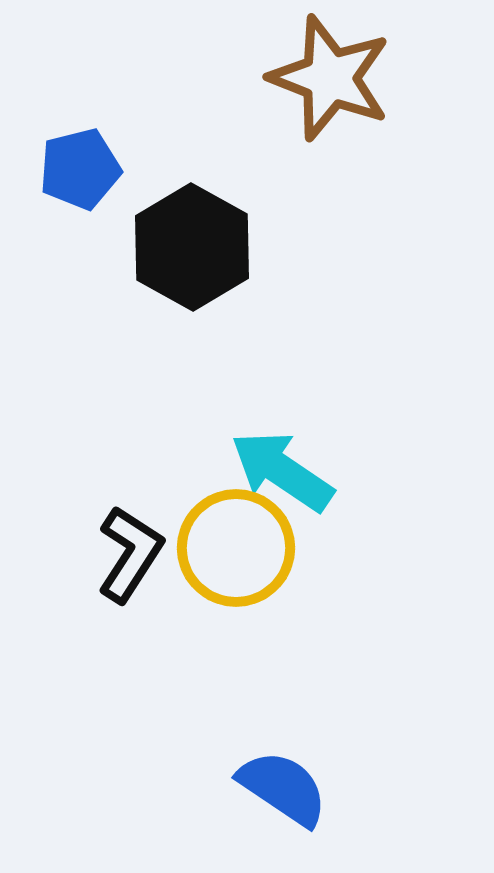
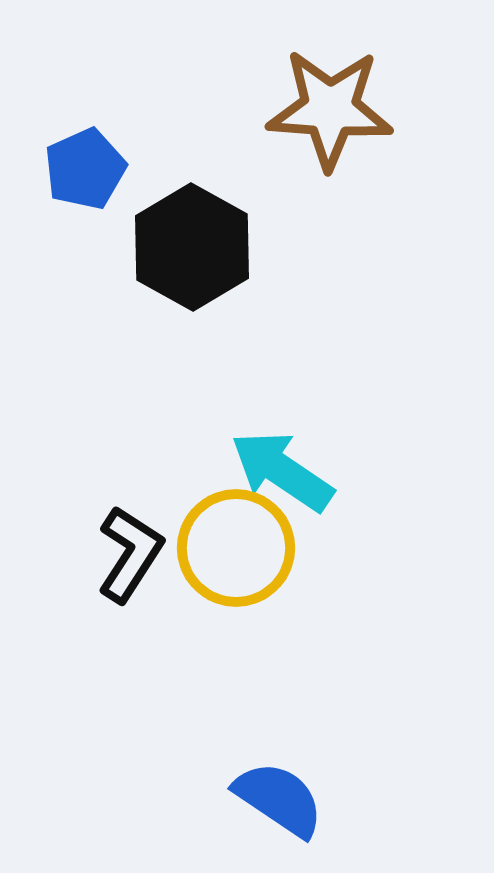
brown star: moved 31 px down; rotated 17 degrees counterclockwise
blue pentagon: moved 5 px right; rotated 10 degrees counterclockwise
blue semicircle: moved 4 px left, 11 px down
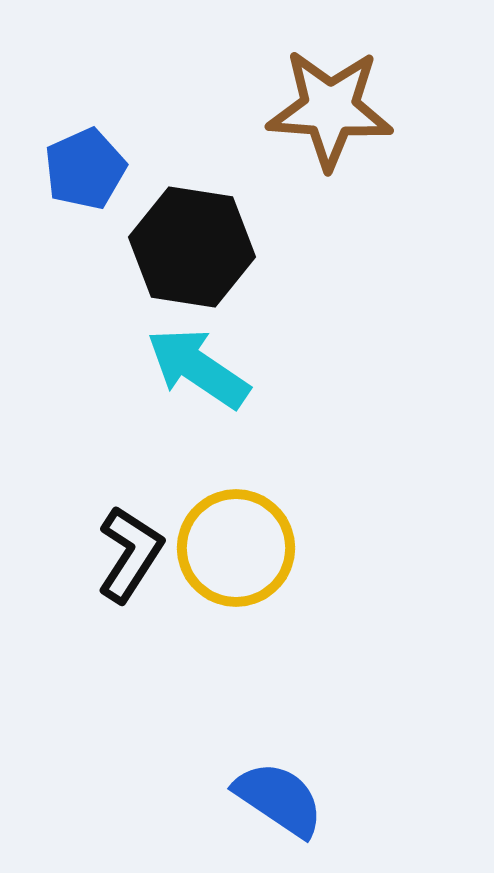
black hexagon: rotated 20 degrees counterclockwise
cyan arrow: moved 84 px left, 103 px up
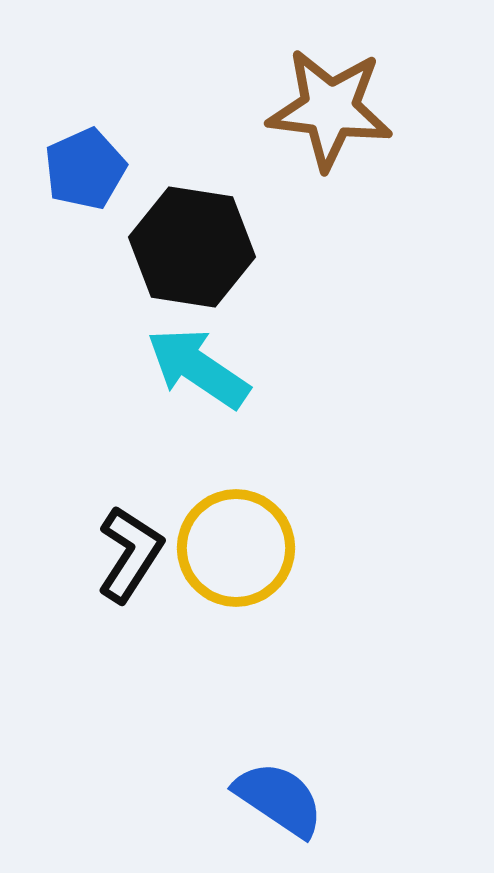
brown star: rotated 3 degrees clockwise
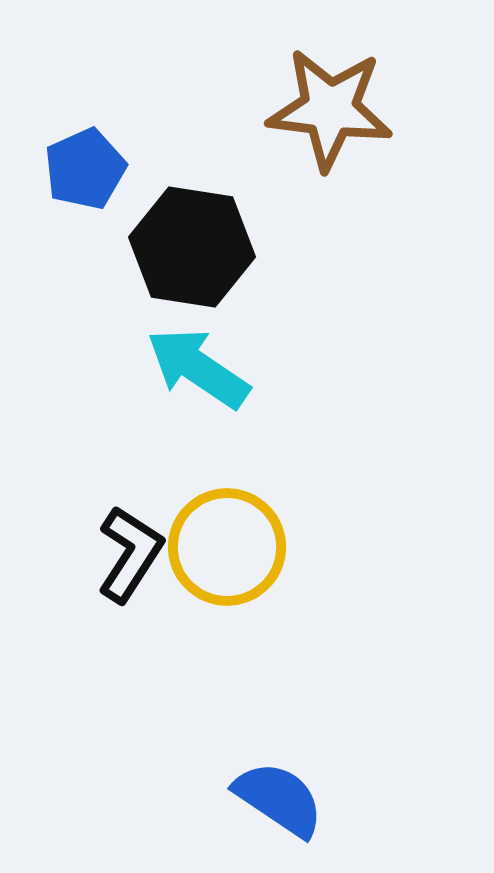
yellow circle: moved 9 px left, 1 px up
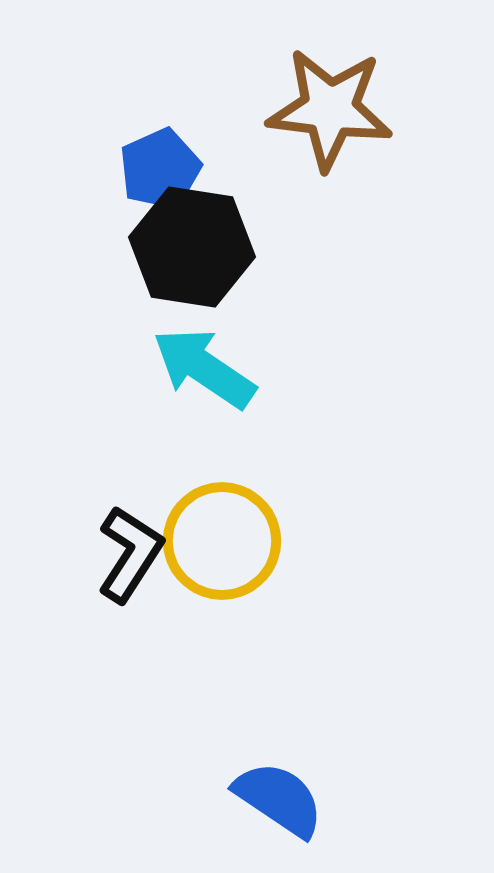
blue pentagon: moved 75 px right
cyan arrow: moved 6 px right
yellow circle: moved 5 px left, 6 px up
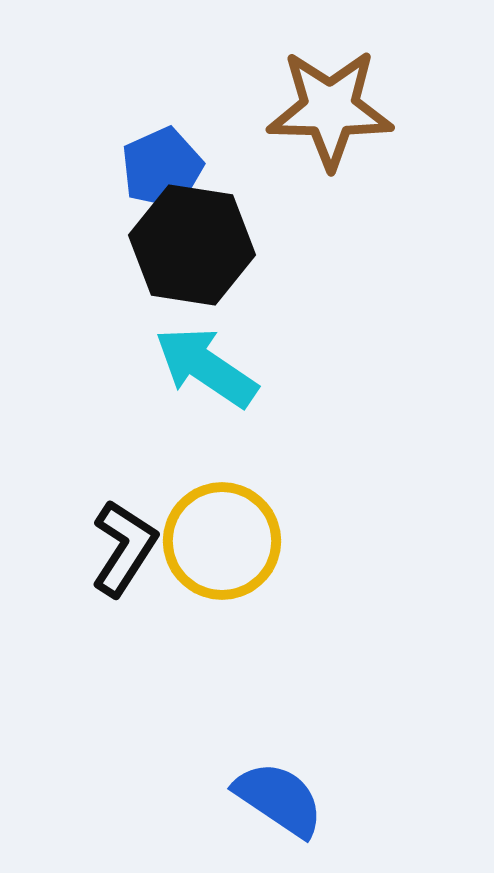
brown star: rotated 6 degrees counterclockwise
blue pentagon: moved 2 px right, 1 px up
black hexagon: moved 2 px up
cyan arrow: moved 2 px right, 1 px up
black L-shape: moved 6 px left, 6 px up
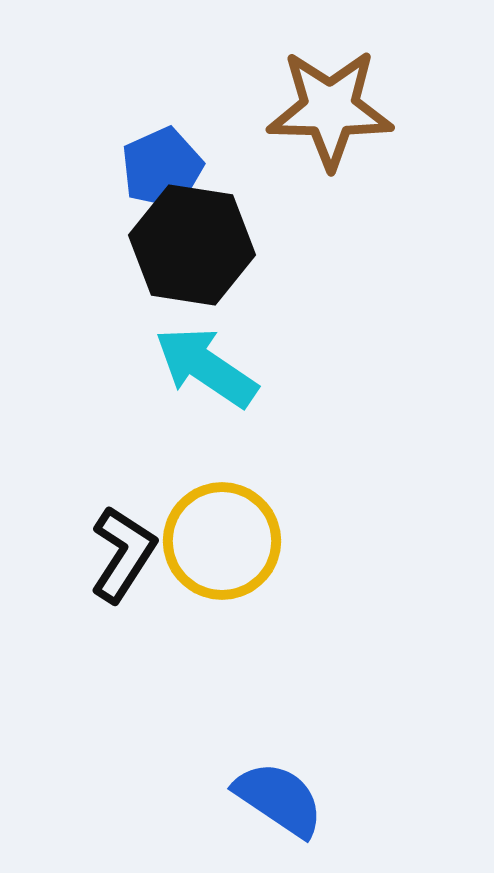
black L-shape: moved 1 px left, 6 px down
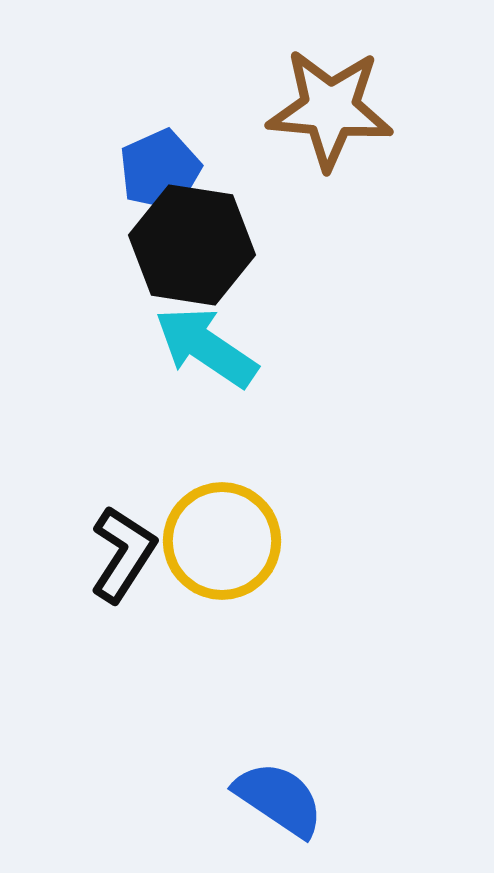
brown star: rotated 4 degrees clockwise
blue pentagon: moved 2 px left, 2 px down
cyan arrow: moved 20 px up
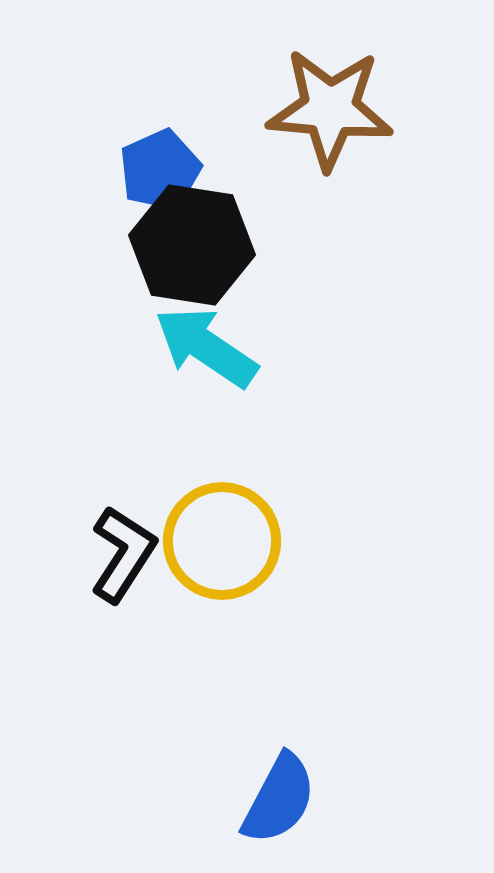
blue semicircle: rotated 84 degrees clockwise
